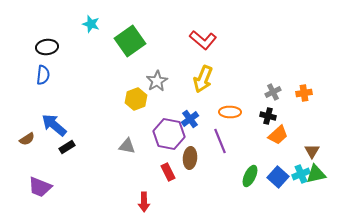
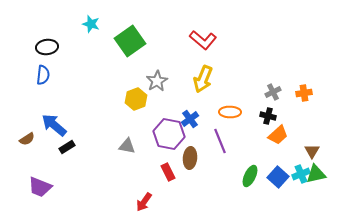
red arrow: rotated 36 degrees clockwise
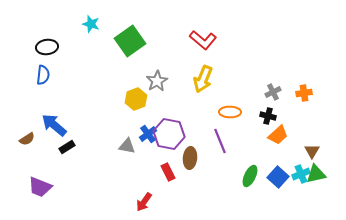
blue cross: moved 42 px left, 15 px down
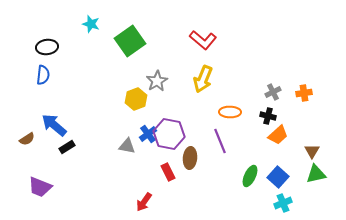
cyan cross: moved 18 px left, 29 px down
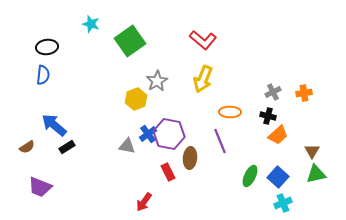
brown semicircle: moved 8 px down
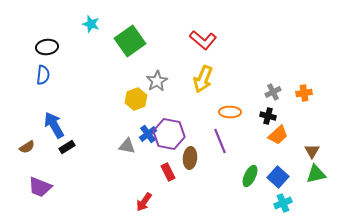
blue arrow: rotated 20 degrees clockwise
